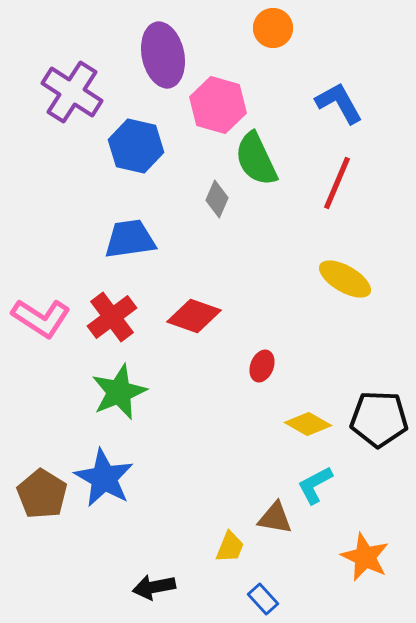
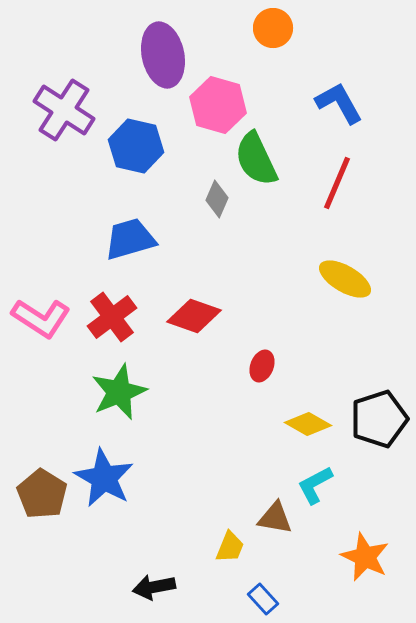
purple cross: moved 8 px left, 18 px down
blue trapezoid: rotated 8 degrees counterclockwise
black pentagon: rotated 20 degrees counterclockwise
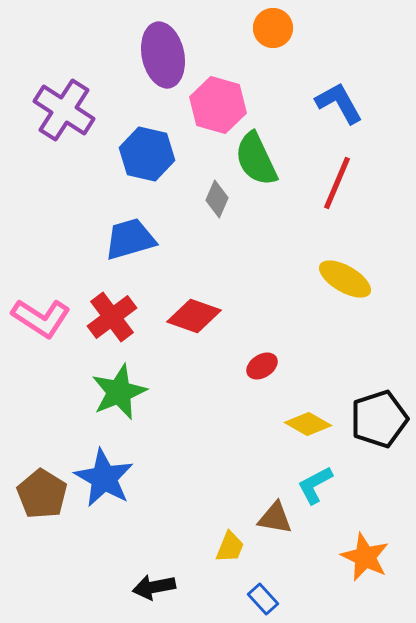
blue hexagon: moved 11 px right, 8 px down
red ellipse: rotated 36 degrees clockwise
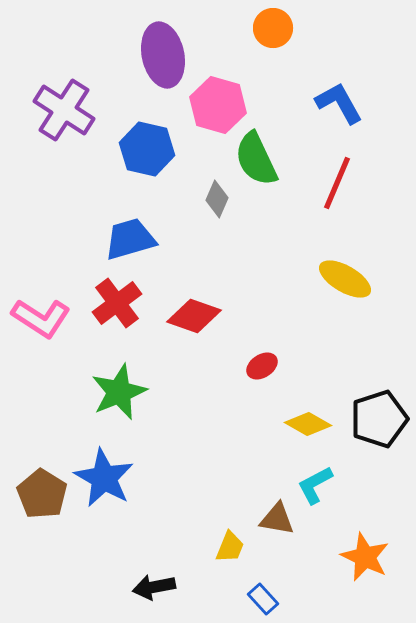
blue hexagon: moved 5 px up
red cross: moved 5 px right, 14 px up
brown triangle: moved 2 px right, 1 px down
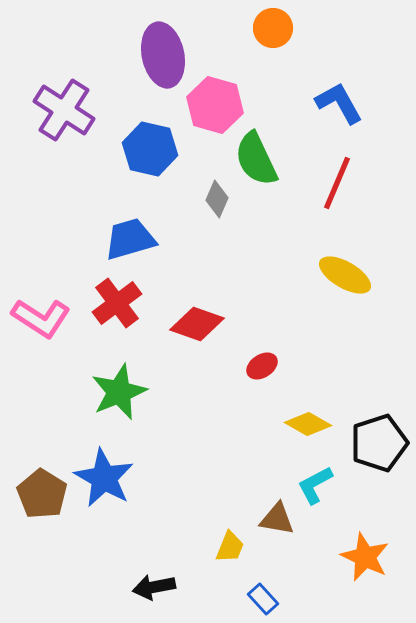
pink hexagon: moved 3 px left
blue hexagon: moved 3 px right
yellow ellipse: moved 4 px up
red diamond: moved 3 px right, 8 px down
black pentagon: moved 24 px down
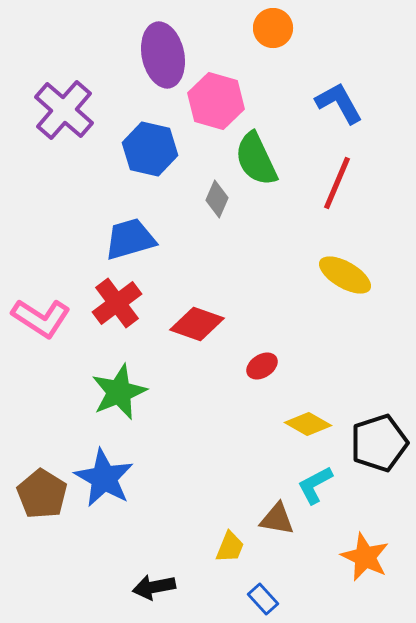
pink hexagon: moved 1 px right, 4 px up
purple cross: rotated 8 degrees clockwise
